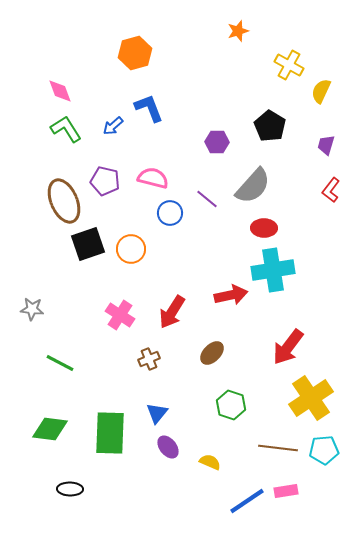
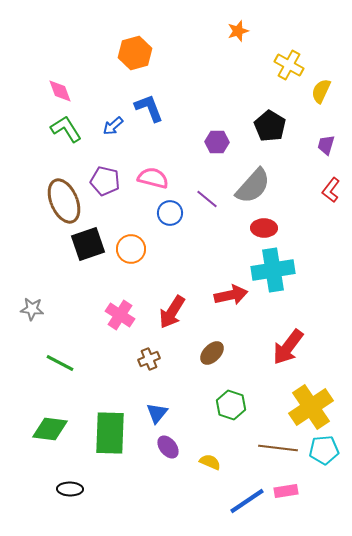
yellow cross at (311, 398): moved 9 px down
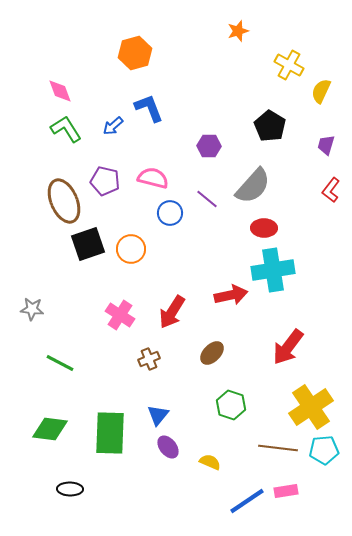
purple hexagon at (217, 142): moved 8 px left, 4 px down
blue triangle at (157, 413): moved 1 px right, 2 px down
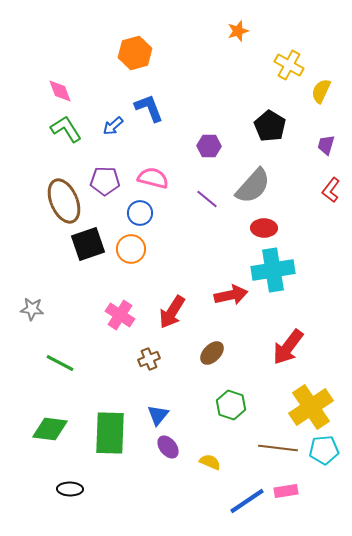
purple pentagon at (105, 181): rotated 12 degrees counterclockwise
blue circle at (170, 213): moved 30 px left
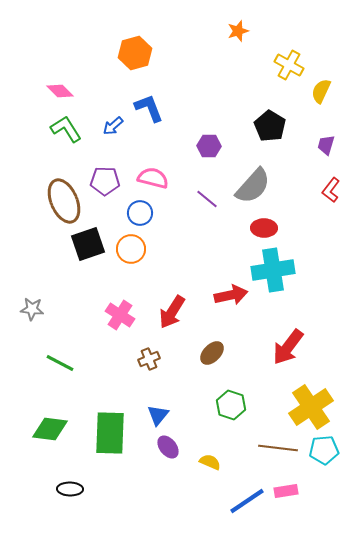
pink diamond at (60, 91): rotated 24 degrees counterclockwise
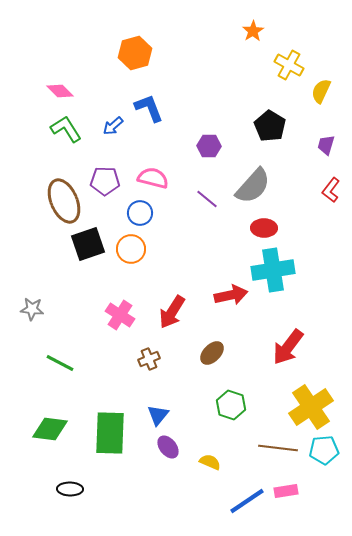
orange star at (238, 31): moved 15 px right; rotated 15 degrees counterclockwise
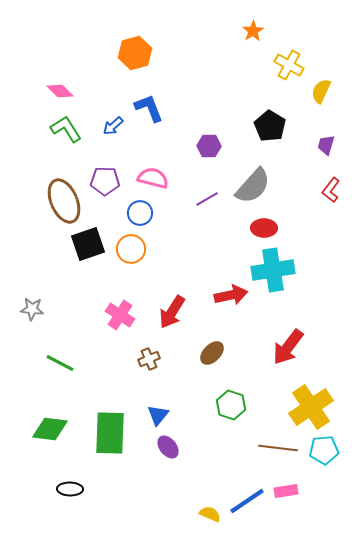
purple line at (207, 199): rotated 70 degrees counterclockwise
yellow semicircle at (210, 462): moved 52 px down
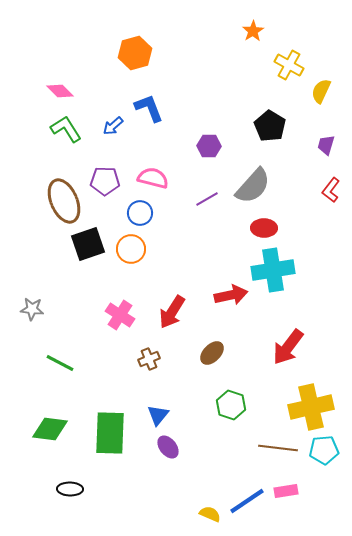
yellow cross at (311, 407): rotated 21 degrees clockwise
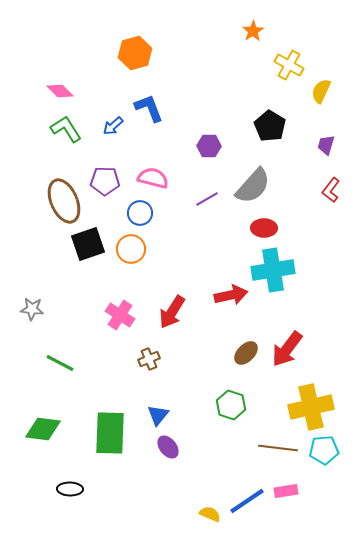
red arrow at (288, 347): moved 1 px left, 2 px down
brown ellipse at (212, 353): moved 34 px right
green diamond at (50, 429): moved 7 px left
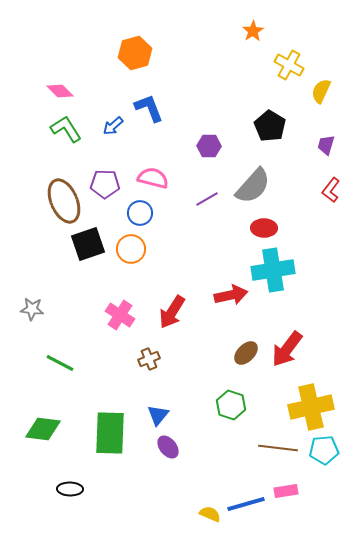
purple pentagon at (105, 181): moved 3 px down
blue line at (247, 501): moved 1 px left, 3 px down; rotated 18 degrees clockwise
